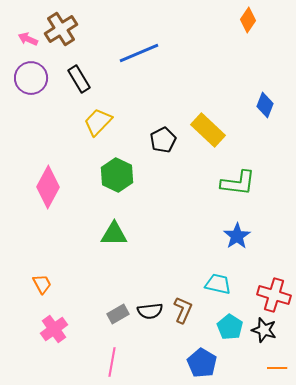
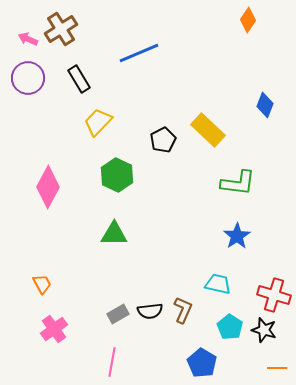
purple circle: moved 3 px left
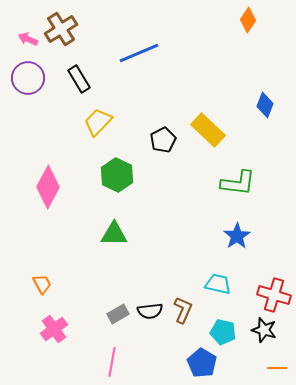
cyan pentagon: moved 7 px left, 5 px down; rotated 20 degrees counterclockwise
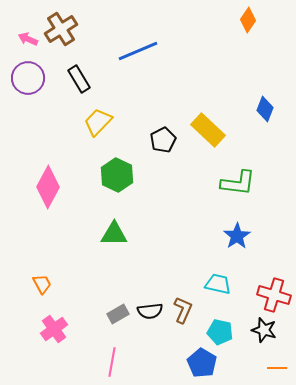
blue line: moved 1 px left, 2 px up
blue diamond: moved 4 px down
cyan pentagon: moved 3 px left
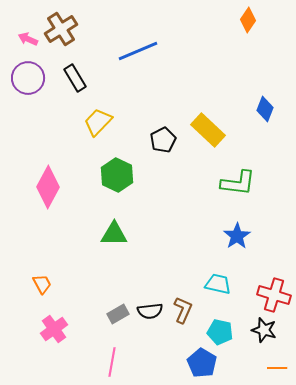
black rectangle: moved 4 px left, 1 px up
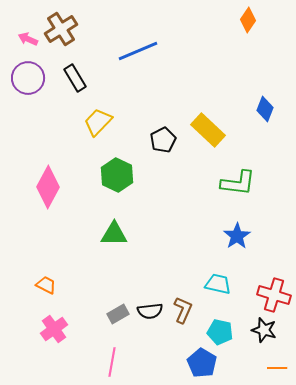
orange trapezoid: moved 4 px right, 1 px down; rotated 35 degrees counterclockwise
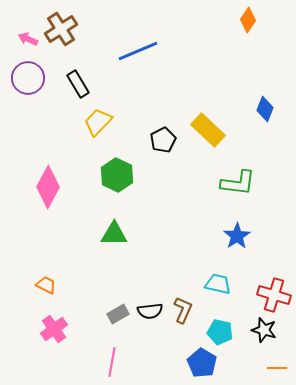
black rectangle: moved 3 px right, 6 px down
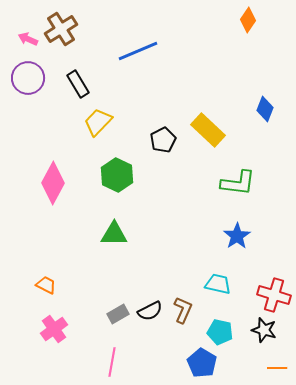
pink diamond: moved 5 px right, 4 px up
black semicircle: rotated 20 degrees counterclockwise
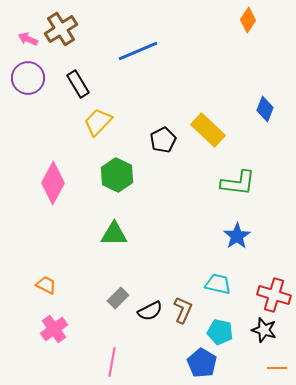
gray rectangle: moved 16 px up; rotated 15 degrees counterclockwise
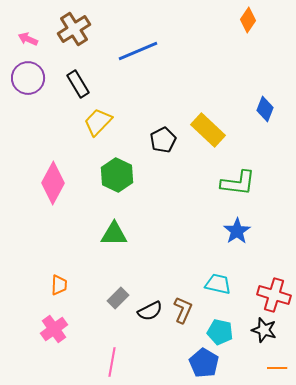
brown cross: moved 13 px right
blue star: moved 5 px up
orange trapezoid: moved 13 px right; rotated 65 degrees clockwise
blue pentagon: moved 2 px right
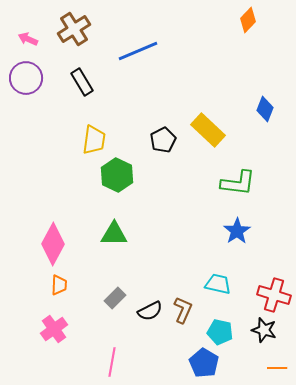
orange diamond: rotated 10 degrees clockwise
purple circle: moved 2 px left
black rectangle: moved 4 px right, 2 px up
yellow trapezoid: moved 4 px left, 18 px down; rotated 144 degrees clockwise
pink diamond: moved 61 px down
gray rectangle: moved 3 px left
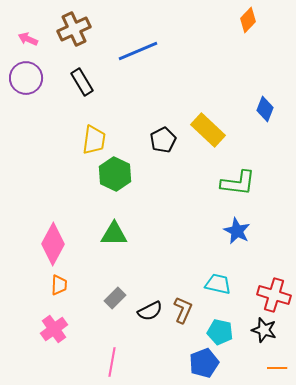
brown cross: rotated 8 degrees clockwise
green hexagon: moved 2 px left, 1 px up
blue star: rotated 12 degrees counterclockwise
blue pentagon: rotated 20 degrees clockwise
